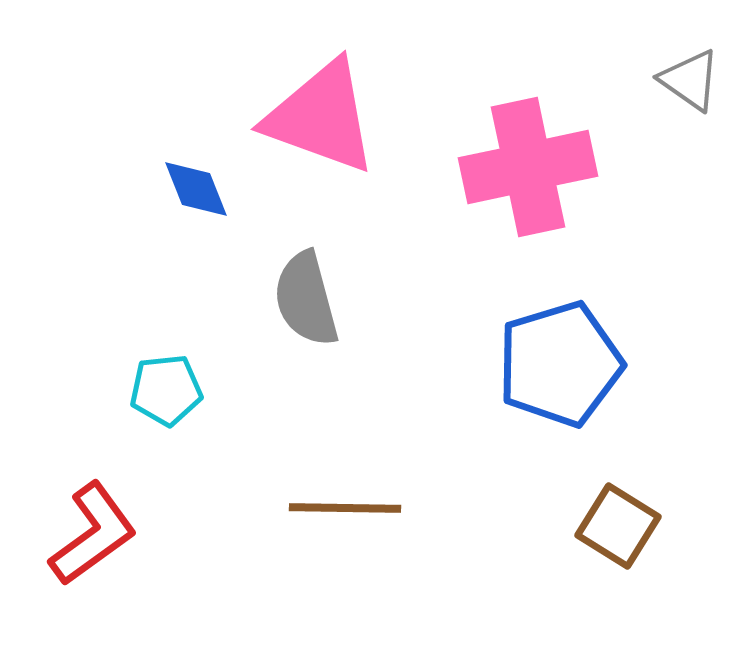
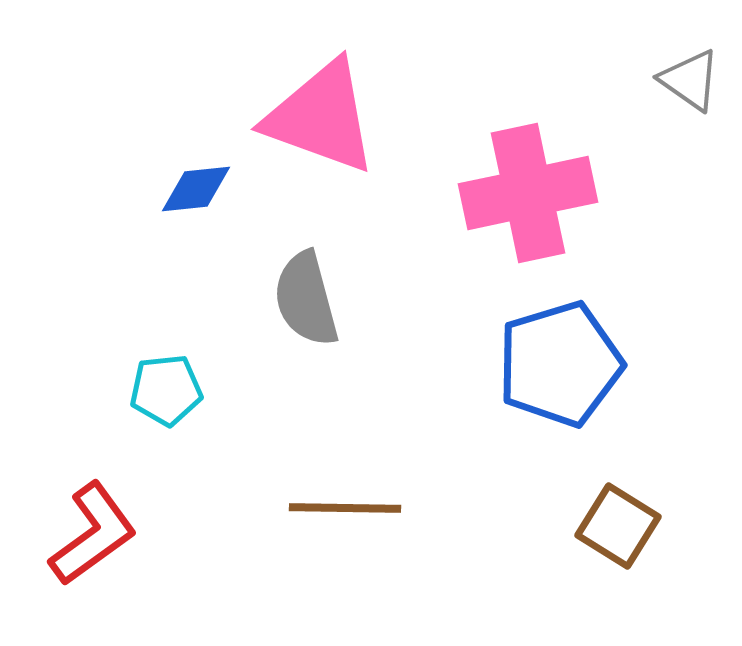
pink cross: moved 26 px down
blue diamond: rotated 74 degrees counterclockwise
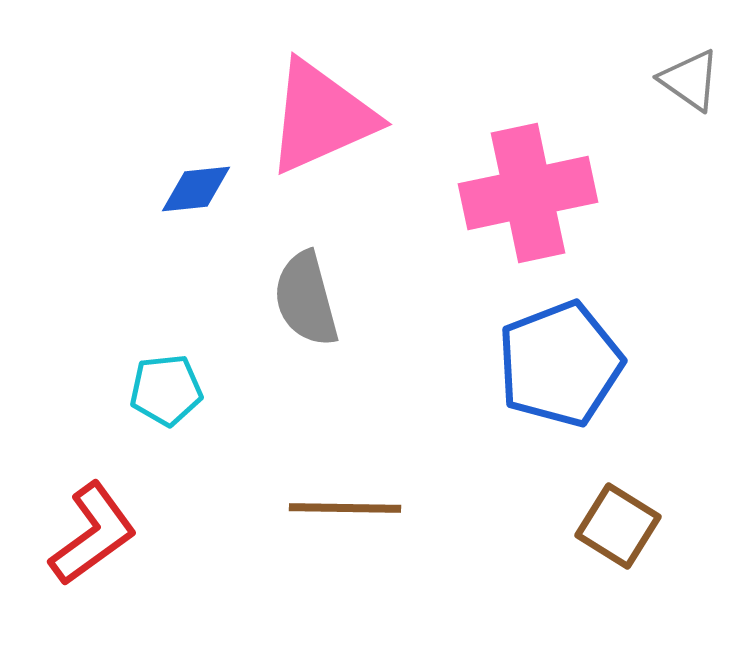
pink triangle: rotated 44 degrees counterclockwise
blue pentagon: rotated 4 degrees counterclockwise
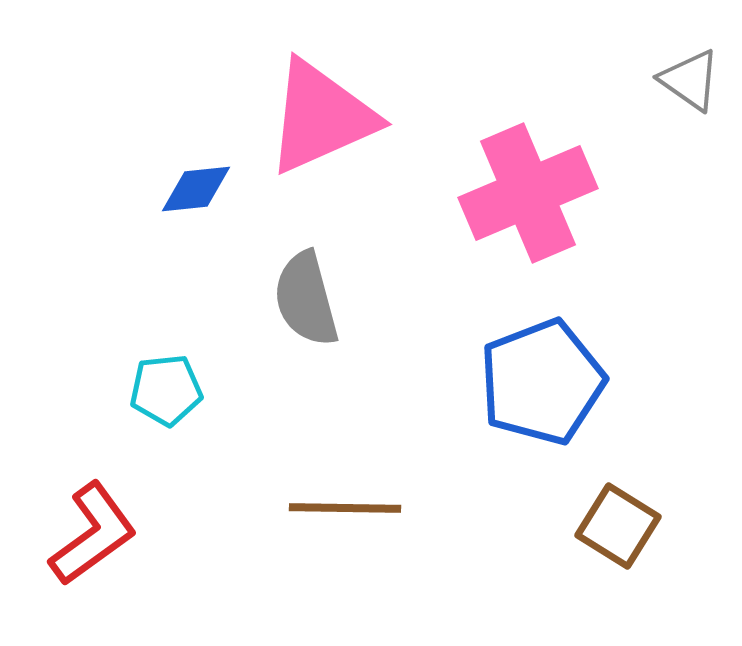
pink cross: rotated 11 degrees counterclockwise
blue pentagon: moved 18 px left, 18 px down
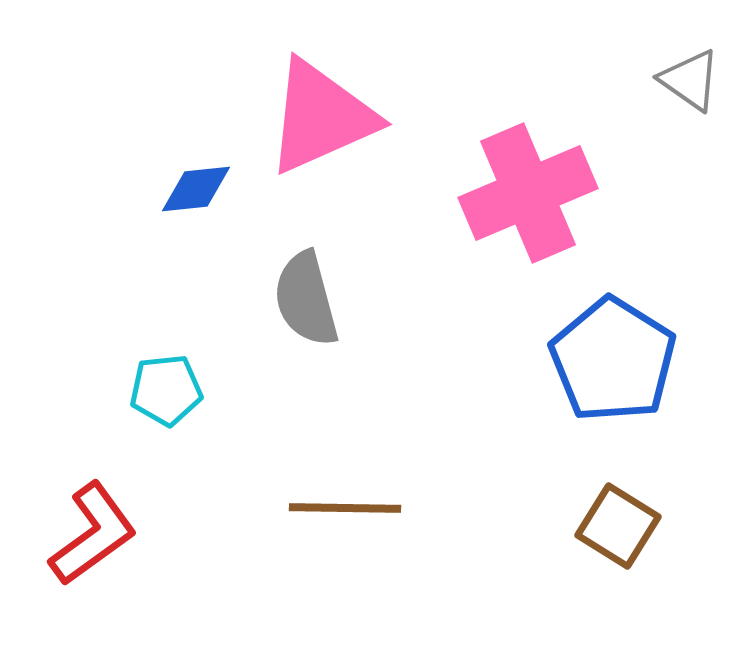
blue pentagon: moved 71 px right, 22 px up; rotated 19 degrees counterclockwise
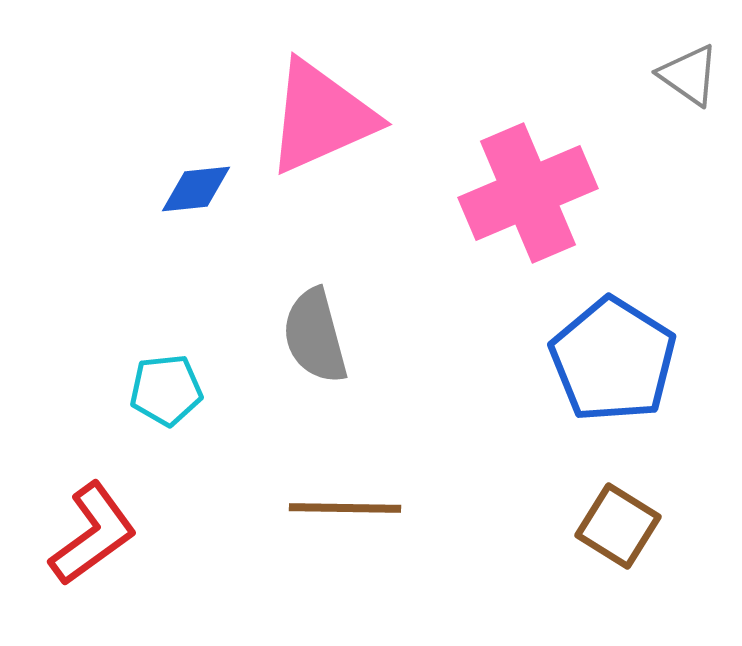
gray triangle: moved 1 px left, 5 px up
gray semicircle: moved 9 px right, 37 px down
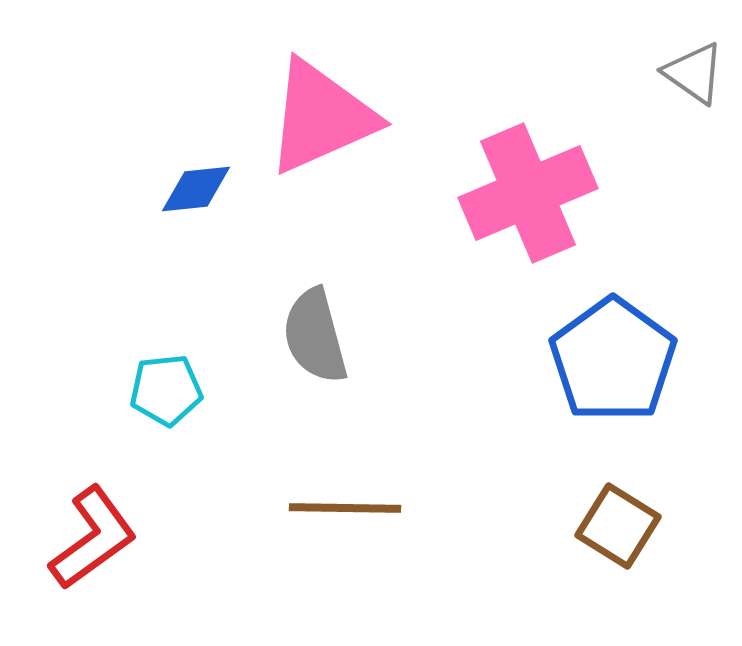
gray triangle: moved 5 px right, 2 px up
blue pentagon: rotated 4 degrees clockwise
red L-shape: moved 4 px down
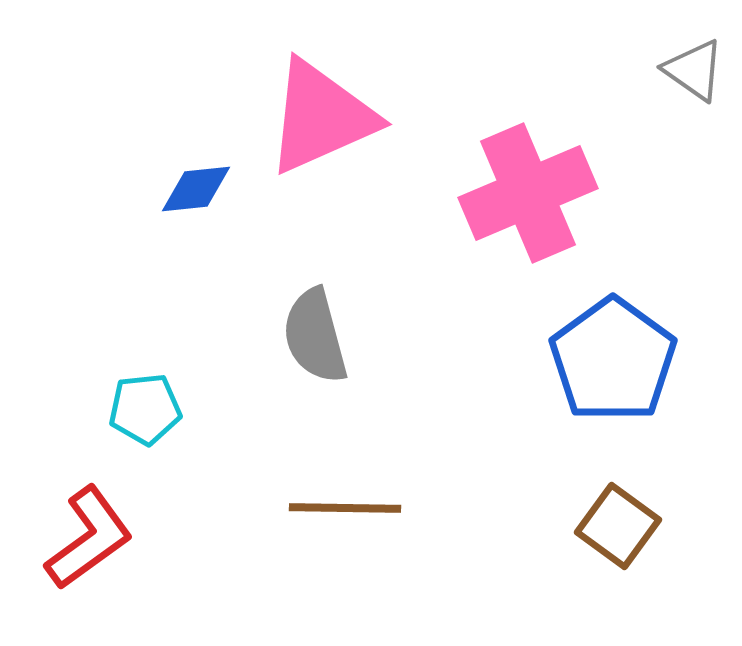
gray triangle: moved 3 px up
cyan pentagon: moved 21 px left, 19 px down
brown square: rotated 4 degrees clockwise
red L-shape: moved 4 px left
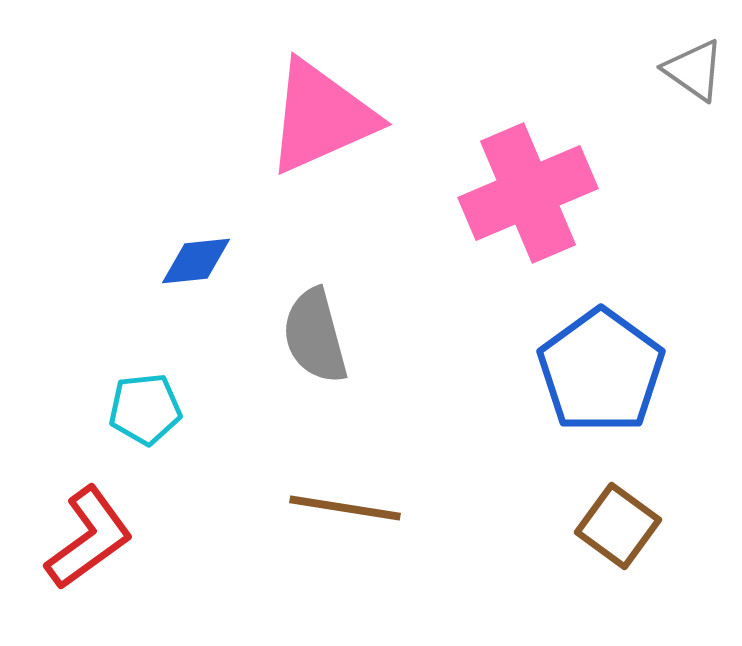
blue diamond: moved 72 px down
blue pentagon: moved 12 px left, 11 px down
brown line: rotated 8 degrees clockwise
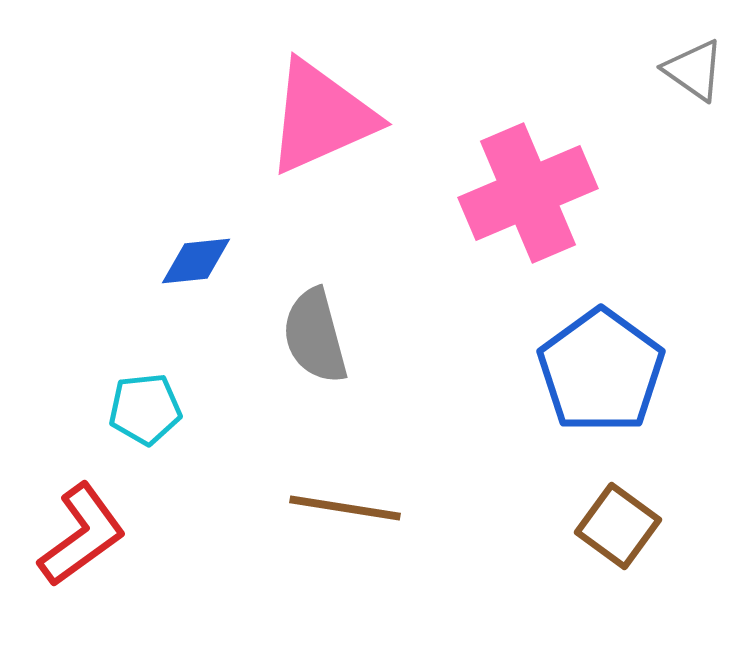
red L-shape: moved 7 px left, 3 px up
